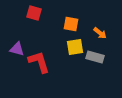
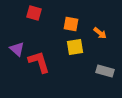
purple triangle: rotated 28 degrees clockwise
gray rectangle: moved 10 px right, 14 px down
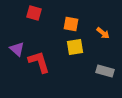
orange arrow: moved 3 px right
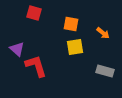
red L-shape: moved 3 px left, 4 px down
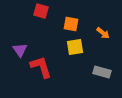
red square: moved 7 px right, 2 px up
purple triangle: moved 3 px right, 1 px down; rotated 14 degrees clockwise
red L-shape: moved 5 px right, 1 px down
gray rectangle: moved 3 px left, 1 px down
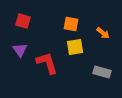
red square: moved 18 px left, 10 px down
red L-shape: moved 6 px right, 4 px up
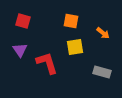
orange square: moved 3 px up
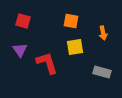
orange arrow: rotated 40 degrees clockwise
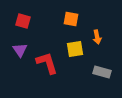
orange square: moved 2 px up
orange arrow: moved 6 px left, 4 px down
yellow square: moved 2 px down
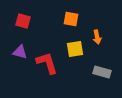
purple triangle: moved 2 px down; rotated 42 degrees counterclockwise
